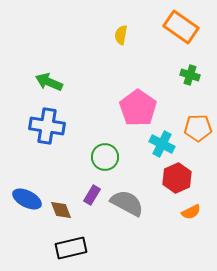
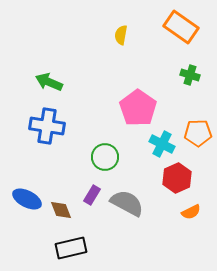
orange pentagon: moved 5 px down
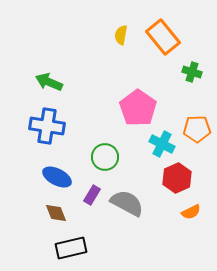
orange rectangle: moved 18 px left, 10 px down; rotated 16 degrees clockwise
green cross: moved 2 px right, 3 px up
orange pentagon: moved 1 px left, 4 px up
blue ellipse: moved 30 px right, 22 px up
brown diamond: moved 5 px left, 3 px down
